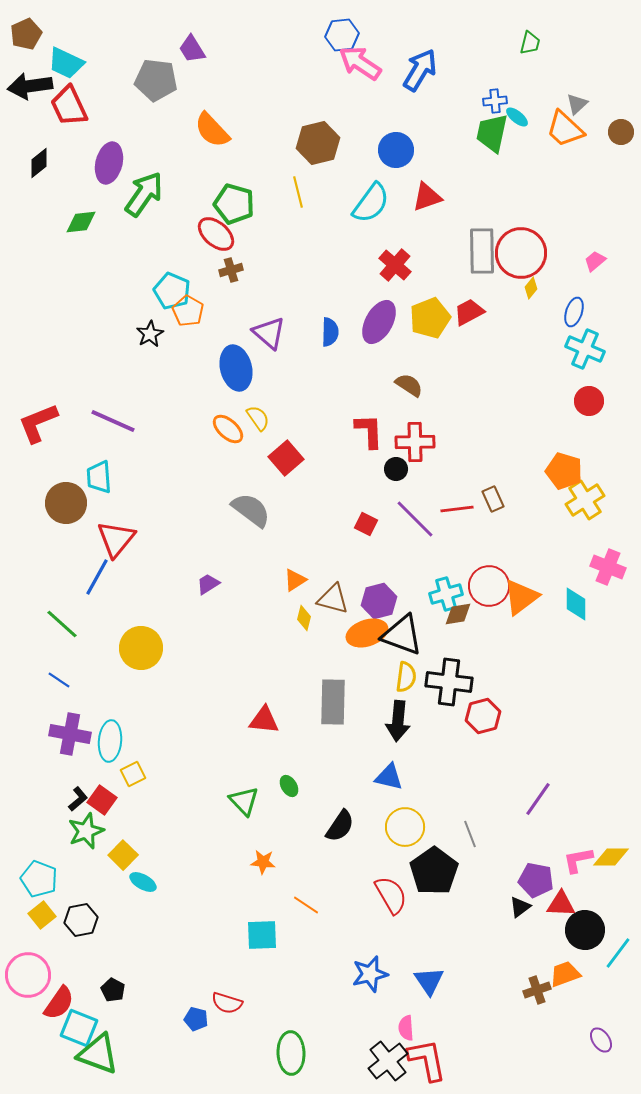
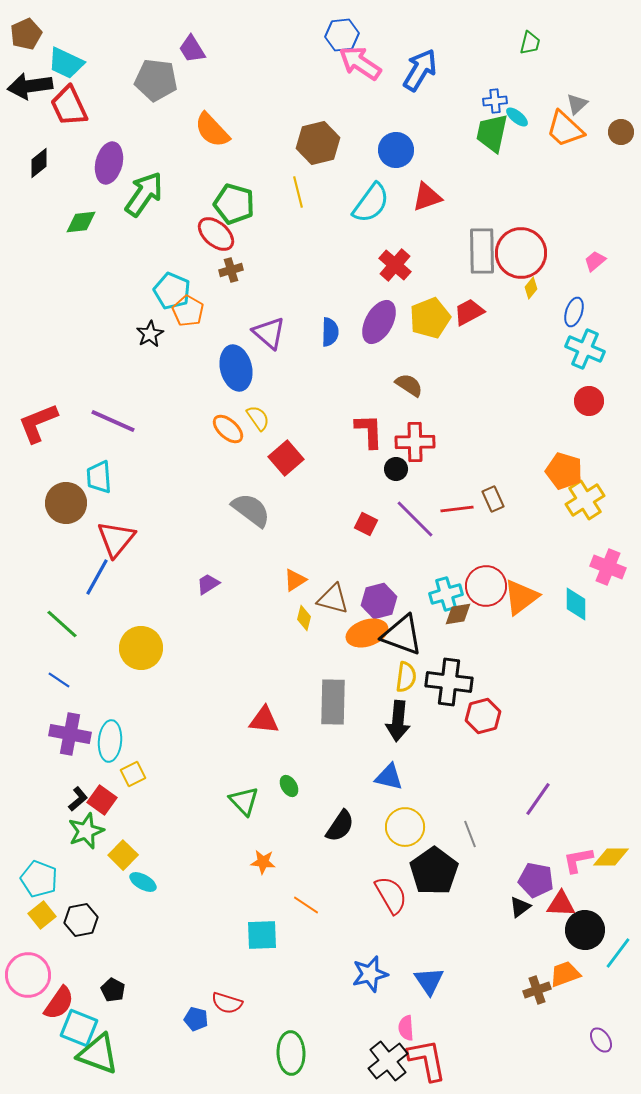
red circle at (489, 586): moved 3 px left
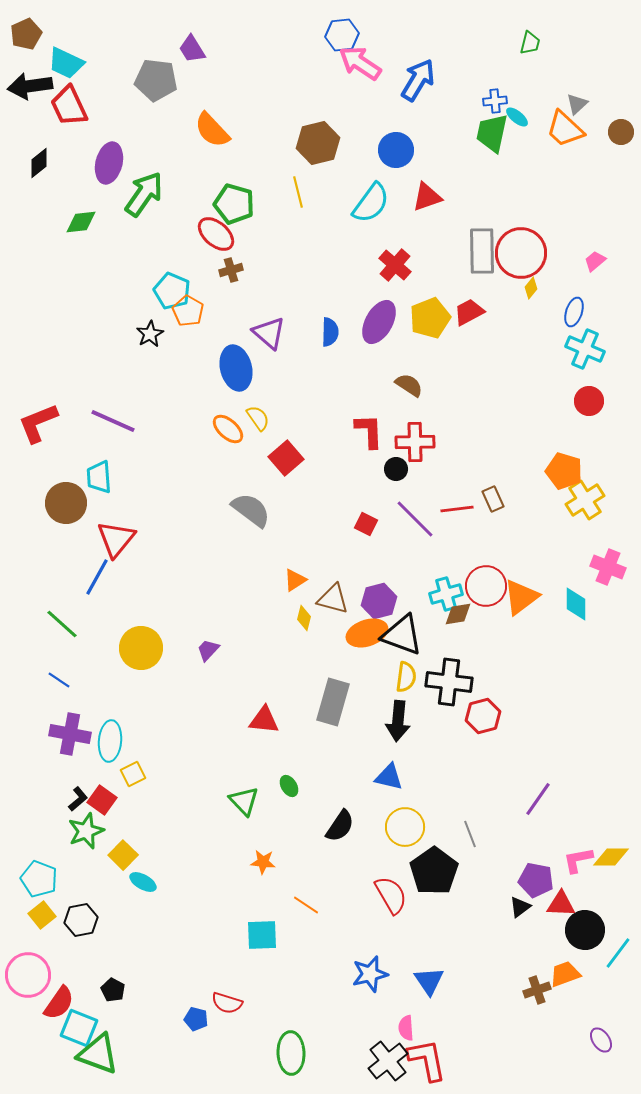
blue arrow at (420, 70): moved 2 px left, 10 px down
purple trapezoid at (208, 584): moved 66 px down; rotated 15 degrees counterclockwise
gray rectangle at (333, 702): rotated 15 degrees clockwise
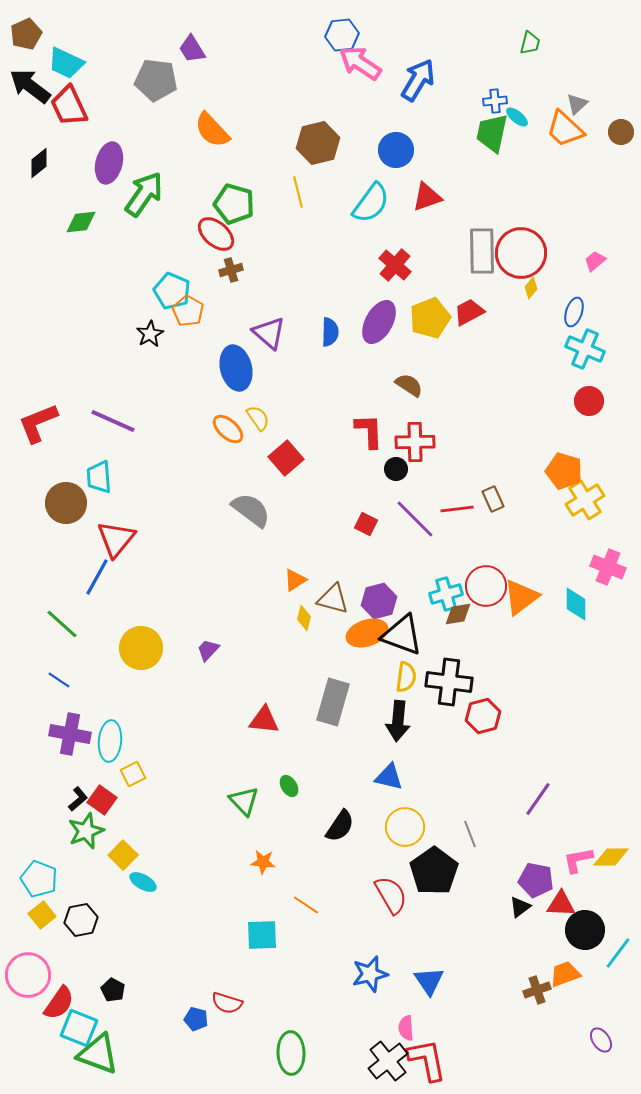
black arrow at (30, 86): rotated 45 degrees clockwise
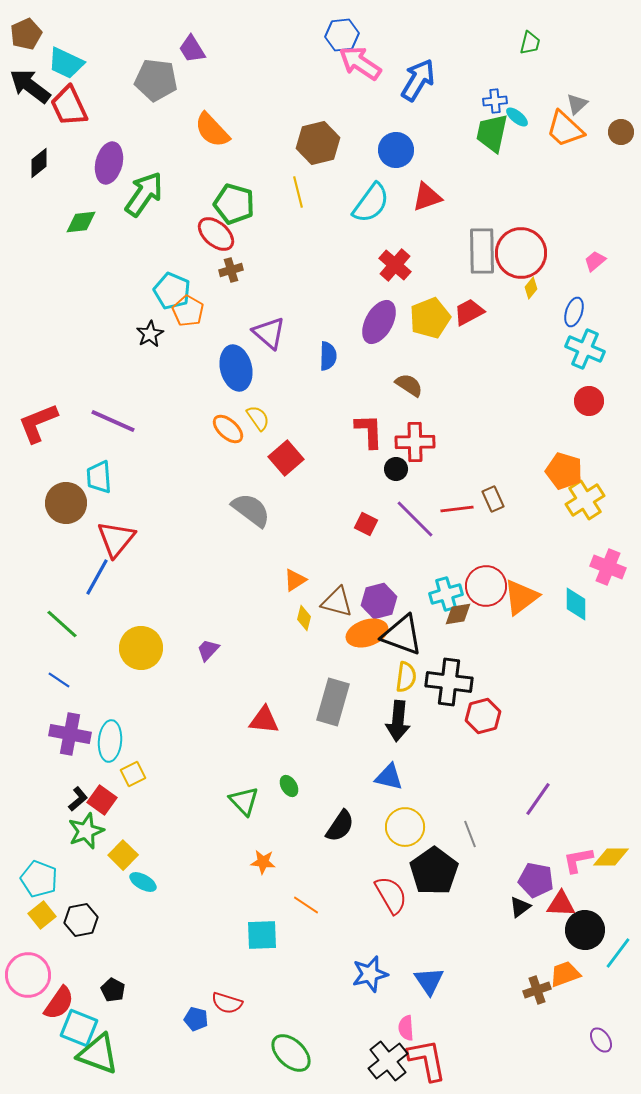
blue semicircle at (330, 332): moved 2 px left, 24 px down
brown triangle at (333, 599): moved 4 px right, 3 px down
green ellipse at (291, 1053): rotated 45 degrees counterclockwise
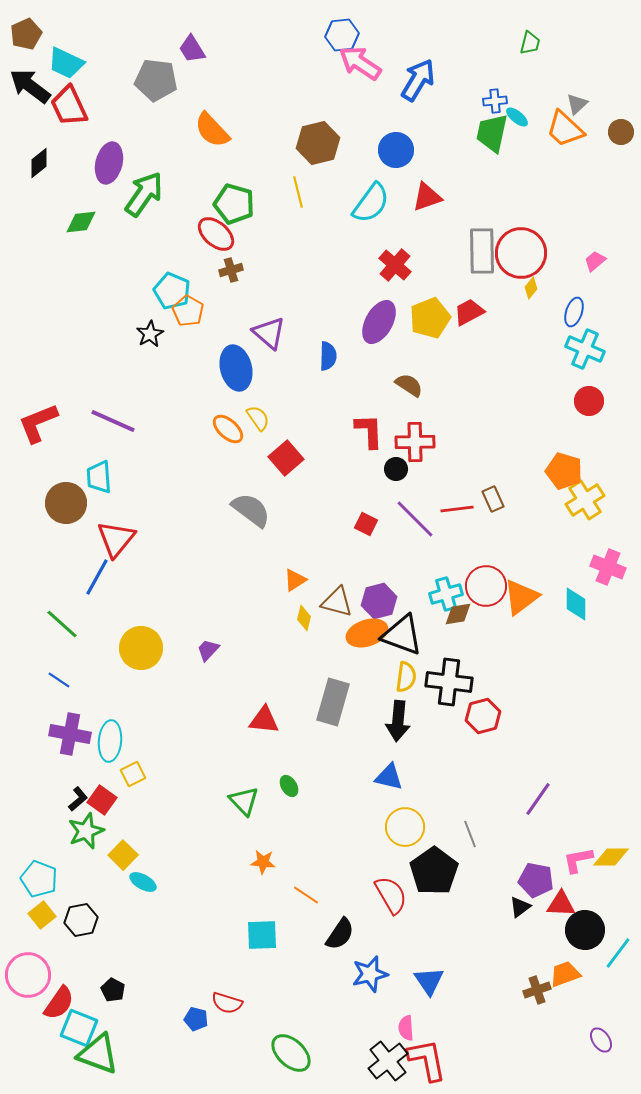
black semicircle at (340, 826): moved 108 px down
orange line at (306, 905): moved 10 px up
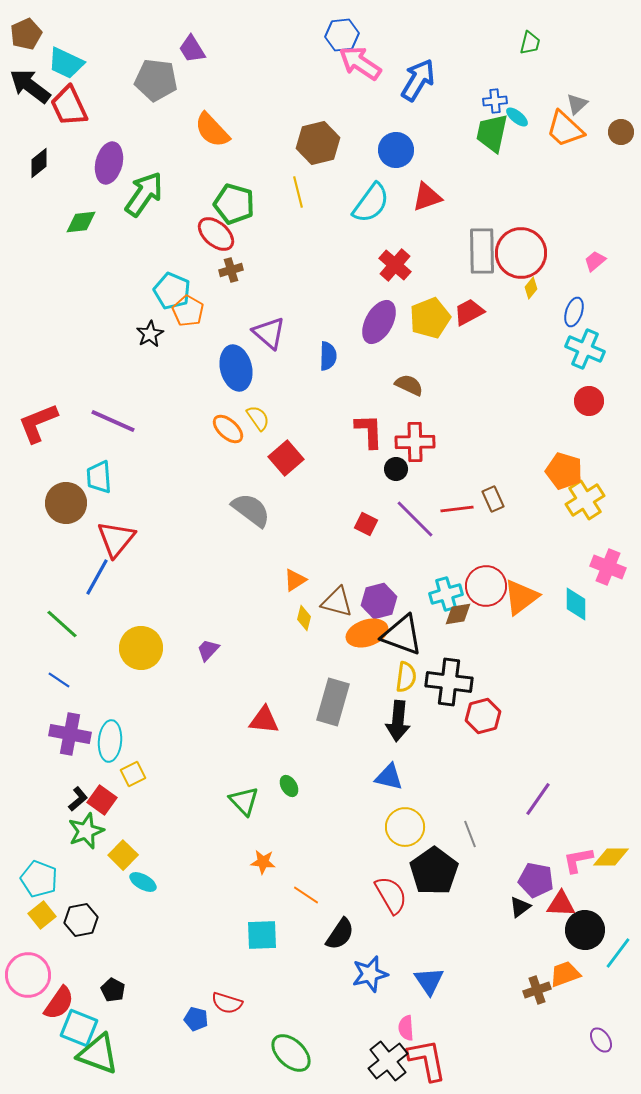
brown semicircle at (409, 385): rotated 8 degrees counterclockwise
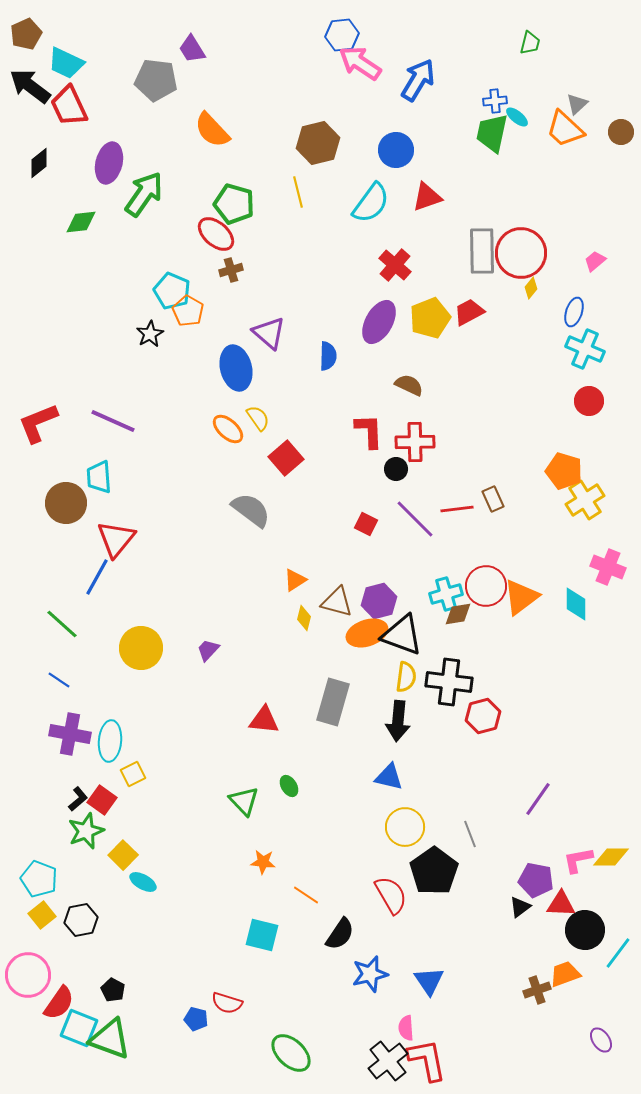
cyan square at (262, 935): rotated 16 degrees clockwise
green triangle at (98, 1054): moved 12 px right, 15 px up
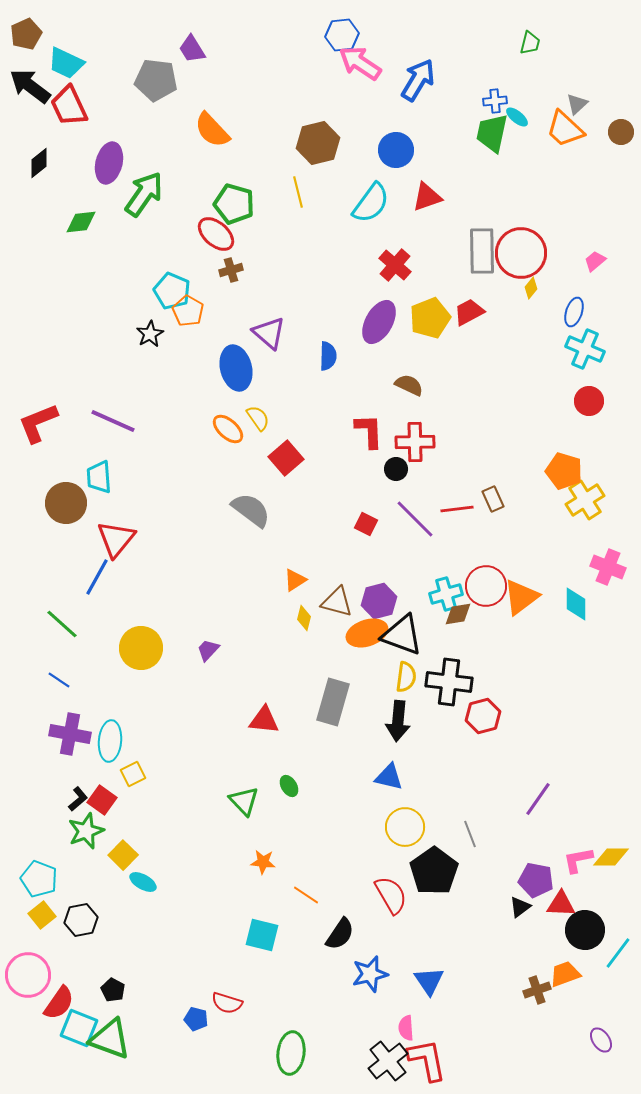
green ellipse at (291, 1053): rotated 54 degrees clockwise
